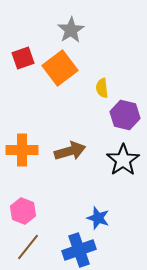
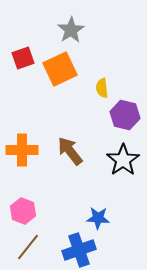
orange square: moved 1 px down; rotated 12 degrees clockwise
brown arrow: rotated 112 degrees counterclockwise
blue star: rotated 15 degrees counterclockwise
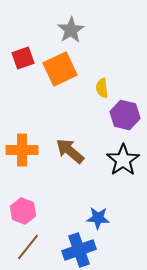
brown arrow: rotated 12 degrees counterclockwise
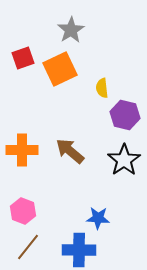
black star: moved 1 px right
blue cross: rotated 20 degrees clockwise
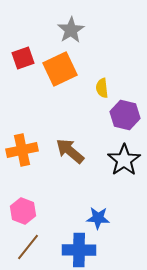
orange cross: rotated 12 degrees counterclockwise
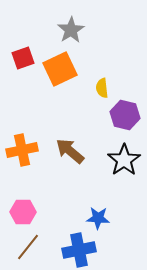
pink hexagon: moved 1 px down; rotated 20 degrees counterclockwise
blue cross: rotated 12 degrees counterclockwise
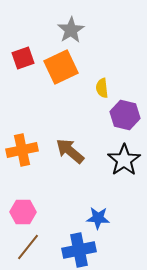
orange square: moved 1 px right, 2 px up
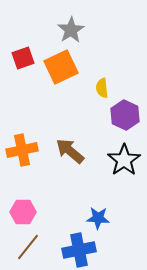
purple hexagon: rotated 12 degrees clockwise
